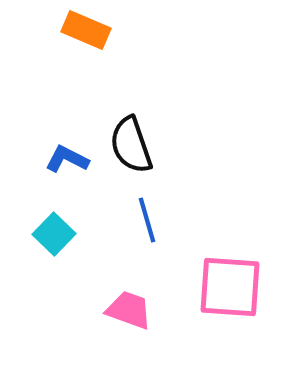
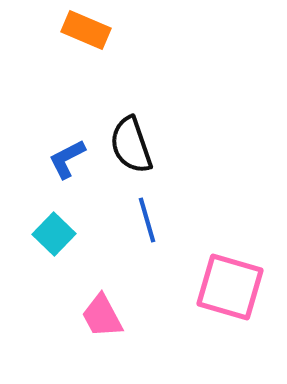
blue L-shape: rotated 54 degrees counterclockwise
pink square: rotated 12 degrees clockwise
pink trapezoid: moved 27 px left, 6 px down; rotated 138 degrees counterclockwise
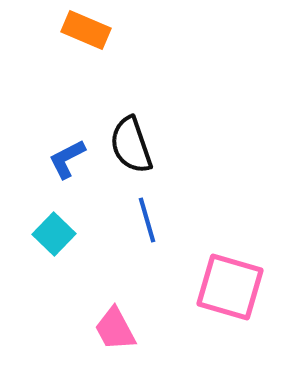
pink trapezoid: moved 13 px right, 13 px down
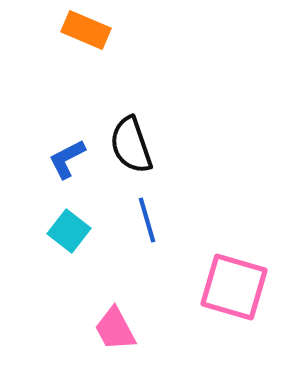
cyan square: moved 15 px right, 3 px up; rotated 6 degrees counterclockwise
pink square: moved 4 px right
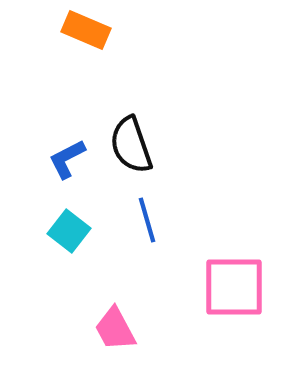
pink square: rotated 16 degrees counterclockwise
